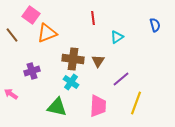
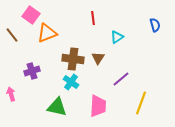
brown triangle: moved 3 px up
pink arrow: rotated 40 degrees clockwise
yellow line: moved 5 px right
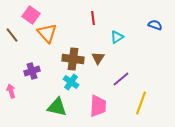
blue semicircle: rotated 56 degrees counterclockwise
orange triangle: rotated 50 degrees counterclockwise
pink arrow: moved 3 px up
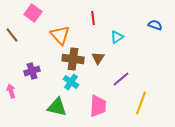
pink square: moved 2 px right, 2 px up
orange triangle: moved 13 px right, 2 px down
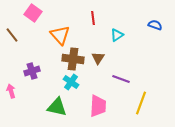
cyan triangle: moved 2 px up
purple line: rotated 60 degrees clockwise
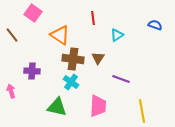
orange triangle: rotated 15 degrees counterclockwise
purple cross: rotated 21 degrees clockwise
yellow line: moved 1 px right, 8 px down; rotated 30 degrees counterclockwise
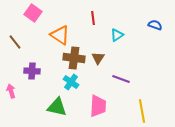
brown line: moved 3 px right, 7 px down
brown cross: moved 1 px right, 1 px up
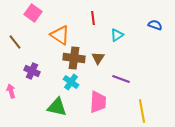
purple cross: rotated 21 degrees clockwise
pink trapezoid: moved 4 px up
